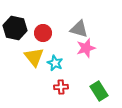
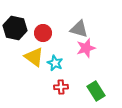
yellow triangle: rotated 15 degrees counterclockwise
green rectangle: moved 3 px left
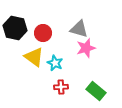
green rectangle: rotated 18 degrees counterclockwise
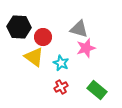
black hexagon: moved 4 px right, 1 px up; rotated 10 degrees counterclockwise
red circle: moved 4 px down
cyan star: moved 6 px right
red cross: rotated 24 degrees counterclockwise
green rectangle: moved 1 px right, 1 px up
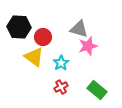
pink star: moved 2 px right, 2 px up
cyan star: rotated 14 degrees clockwise
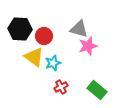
black hexagon: moved 1 px right, 2 px down
red circle: moved 1 px right, 1 px up
cyan star: moved 8 px left; rotated 14 degrees clockwise
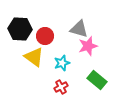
red circle: moved 1 px right
cyan star: moved 9 px right
green rectangle: moved 10 px up
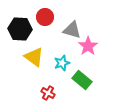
gray triangle: moved 7 px left, 1 px down
red circle: moved 19 px up
pink star: rotated 18 degrees counterclockwise
green rectangle: moved 15 px left
red cross: moved 13 px left, 6 px down; rotated 32 degrees counterclockwise
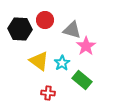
red circle: moved 3 px down
pink star: moved 2 px left
yellow triangle: moved 5 px right, 4 px down
cyan star: rotated 14 degrees counterclockwise
red cross: rotated 24 degrees counterclockwise
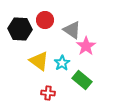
gray triangle: rotated 18 degrees clockwise
